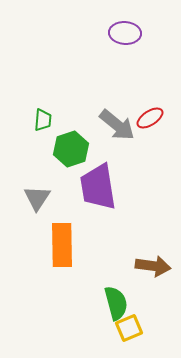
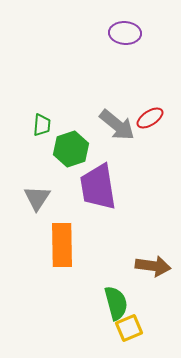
green trapezoid: moved 1 px left, 5 px down
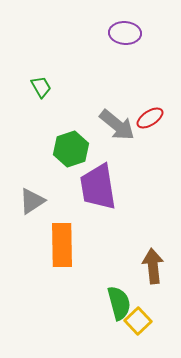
green trapezoid: moved 1 px left, 38 px up; rotated 35 degrees counterclockwise
gray triangle: moved 5 px left, 3 px down; rotated 24 degrees clockwise
brown arrow: rotated 104 degrees counterclockwise
green semicircle: moved 3 px right
yellow square: moved 9 px right, 7 px up; rotated 20 degrees counterclockwise
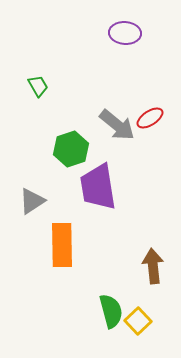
green trapezoid: moved 3 px left, 1 px up
green semicircle: moved 8 px left, 8 px down
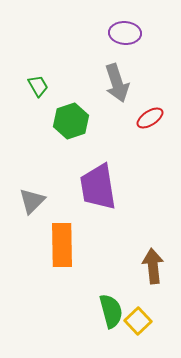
gray arrow: moved 42 px up; rotated 33 degrees clockwise
green hexagon: moved 28 px up
gray triangle: rotated 12 degrees counterclockwise
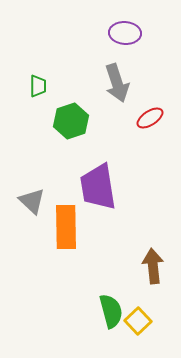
green trapezoid: rotated 30 degrees clockwise
gray triangle: rotated 32 degrees counterclockwise
orange rectangle: moved 4 px right, 18 px up
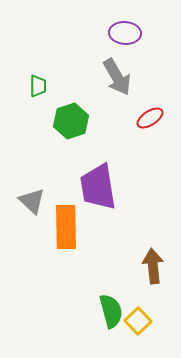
gray arrow: moved 6 px up; rotated 12 degrees counterclockwise
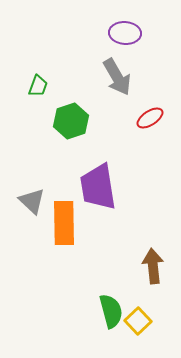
green trapezoid: rotated 20 degrees clockwise
orange rectangle: moved 2 px left, 4 px up
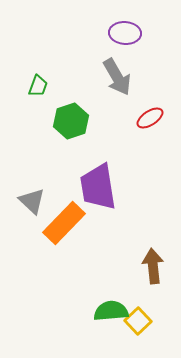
orange rectangle: rotated 45 degrees clockwise
green semicircle: rotated 80 degrees counterclockwise
